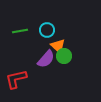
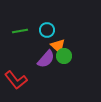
red L-shape: moved 1 px down; rotated 115 degrees counterclockwise
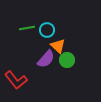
green line: moved 7 px right, 3 px up
green circle: moved 3 px right, 4 px down
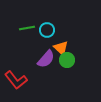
orange triangle: moved 3 px right, 2 px down
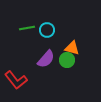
orange triangle: moved 11 px right; rotated 28 degrees counterclockwise
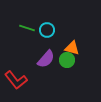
green line: rotated 28 degrees clockwise
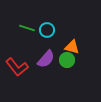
orange triangle: moved 1 px up
red L-shape: moved 1 px right, 13 px up
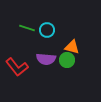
purple semicircle: rotated 54 degrees clockwise
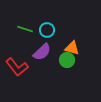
green line: moved 2 px left, 1 px down
orange triangle: moved 1 px down
purple semicircle: moved 4 px left, 7 px up; rotated 48 degrees counterclockwise
